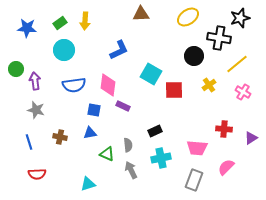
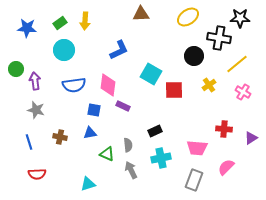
black star: rotated 18 degrees clockwise
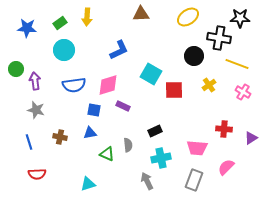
yellow arrow: moved 2 px right, 4 px up
yellow line: rotated 60 degrees clockwise
pink diamond: rotated 65 degrees clockwise
gray arrow: moved 16 px right, 11 px down
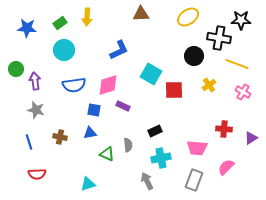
black star: moved 1 px right, 2 px down
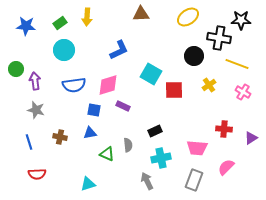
blue star: moved 1 px left, 2 px up
